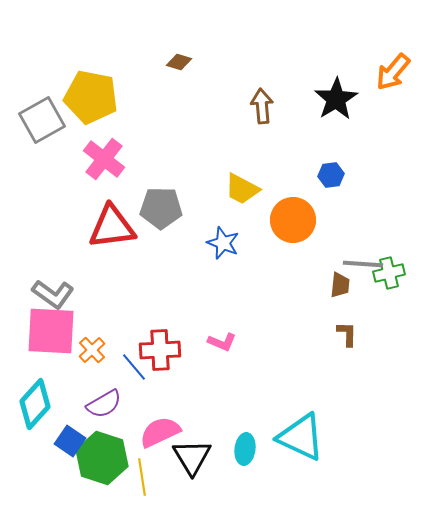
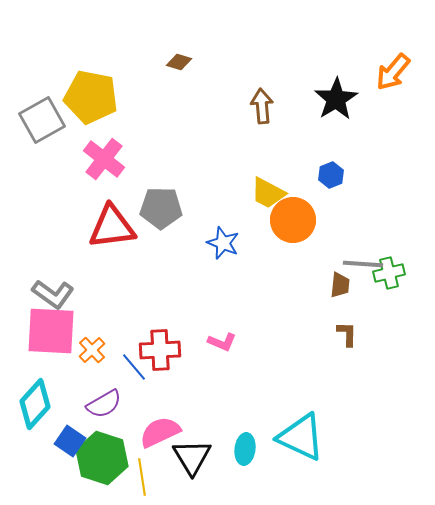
blue hexagon: rotated 15 degrees counterclockwise
yellow trapezoid: moved 26 px right, 4 px down
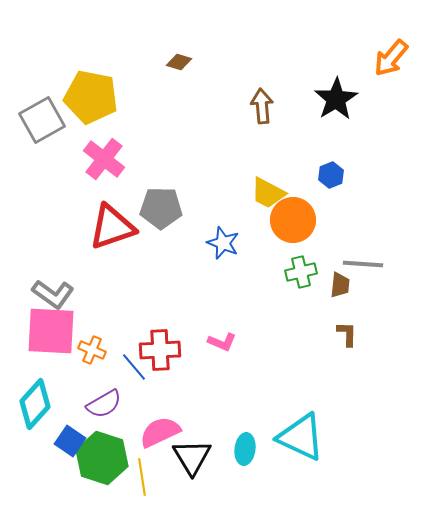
orange arrow: moved 2 px left, 14 px up
red triangle: rotated 12 degrees counterclockwise
green cross: moved 88 px left, 1 px up
orange cross: rotated 24 degrees counterclockwise
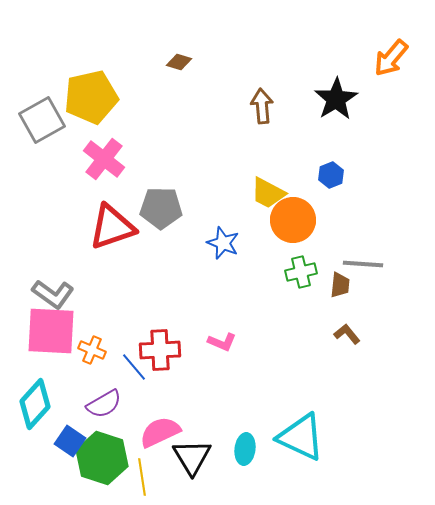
yellow pentagon: rotated 24 degrees counterclockwise
brown L-shape: rotated 40 degrees counterclockwise
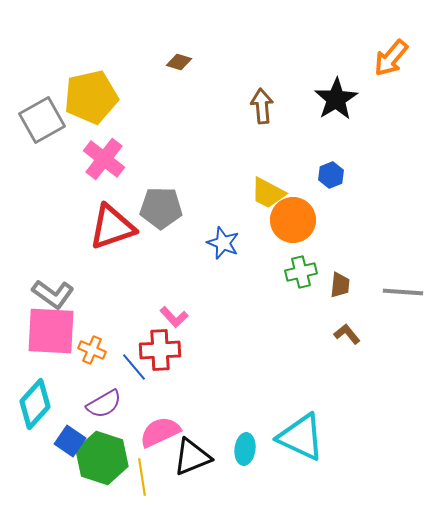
gray line: moved 40 px right, 28 px down
pink L-shape: moved 48 px left, 25 px up; rotated 24 degrees clockwise
black triangle: rotated 39 degrees clockwise
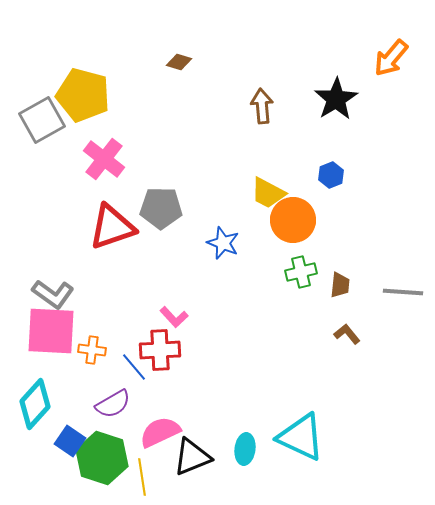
yellow pentagon: moved 8 px left, 2 px up; rotated 28 degrees clockwise
orange cross: rotated 16 degrees counterclockwise
purple semicircle: moved 9 px right
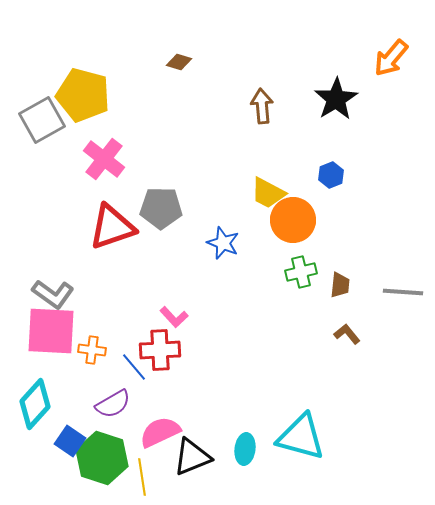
cyan triangle: rotated 10 degrees counterclockwise
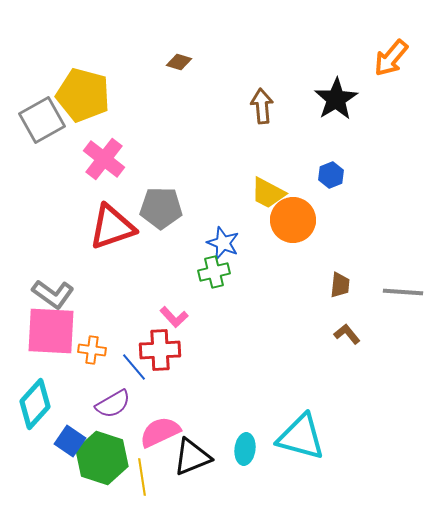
green cross: moved 87 px left
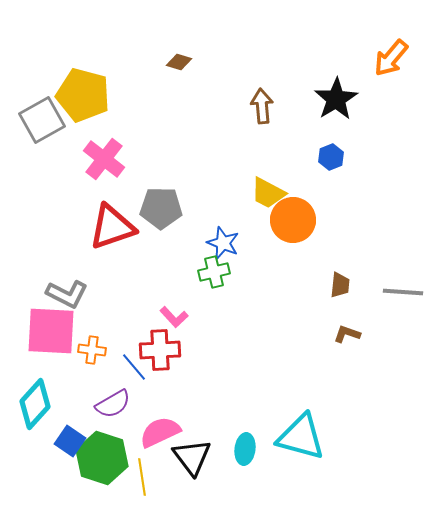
blue hexagon: moved 18 px up
gray L-shape: moved 14 px right; rotated 9 degrees counterclockwise
brown L-shape: rotated 32 degrees counterclockwise
black triangle: rotated 45 degrees counterclockwise
